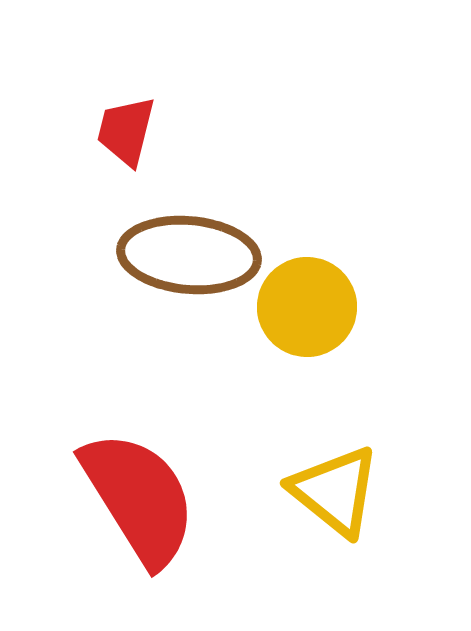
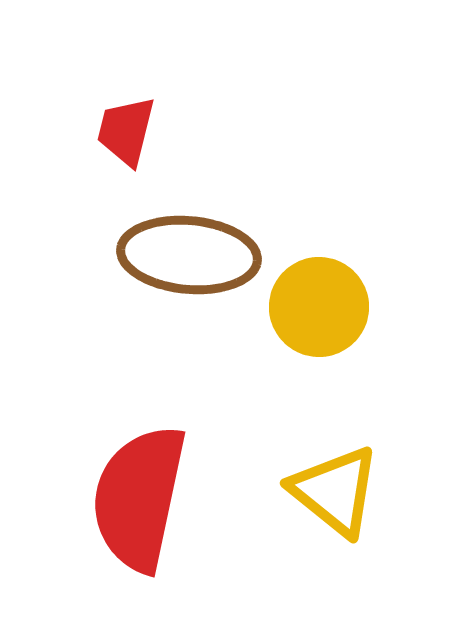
yellow circle: moved 12 px right
red semicircle: rotated 136 degrees counterclockwise
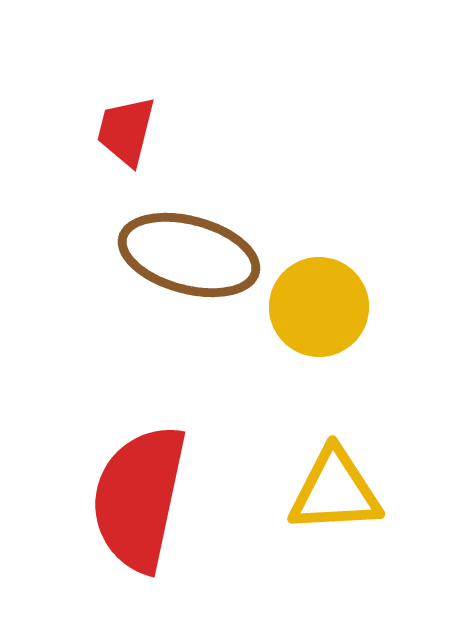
brown ellipse: rotated 10 degrees clockwise
yellow triangle: rotated 42 degrees counterclockwise
